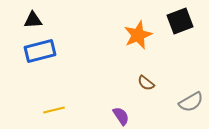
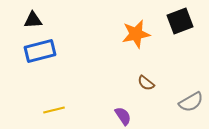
orange star: moved 2 px left, 1 px up; rotated 12 degrees clockwise
purple semicircle: moved 2 px right
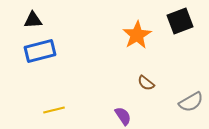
orange star: moved 1 px right, 1 px down; rotated 20 degrees counterclockwise
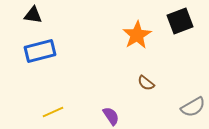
black triangle: moved 5 px up; rotated 12 degrees clockwise
gray semicircle: moved 2 px right, 5 px down
yellow line: moved 1 px left, 2 px down; rotated 10 degrees counterclockwise
purple semicircle: moved 12 px left
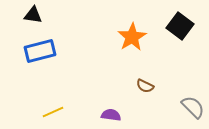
black square: moved 5 px down; rotated 32 degrees counterclockwise
orange star: moved 5 px left, 2 px down
brown semicircle: moved 1 px left, 3 px down; rotated 12 degrees counterclockwise
gray semicircle: rotated 105 degrees counterclockwise
purple semicircle: moved 1 px up; rotated 48 degrees counterclockwise
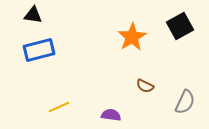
black square: rotated 24 degrees clockwise
blue rectangle: moved 1 px left, 1 px up
gray semicircle: moved 8 px left, 5 px up; rotated 70 degrees clockwise
yellow line: moved 6 px right, 5 px up
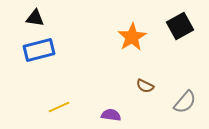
black triangle: moved 2 px right, 3 px down
gray semicircle: rotated 15 degrees clockwise
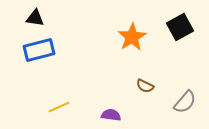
black square: moved 1 px down
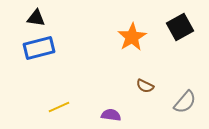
black triangle: moved 1 px right
blue rectangle: moved 2 px up
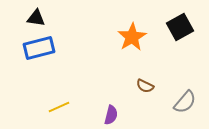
purple semicircle: rotated 96 degrees clockwise
